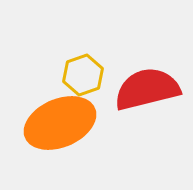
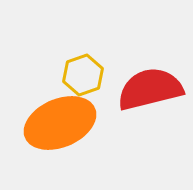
red semicircle: moved 3 px right
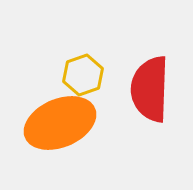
red semicircle: rotated 74 degrees counterclockwise
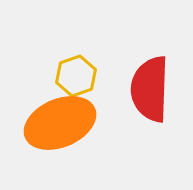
yellow hexagon: moved 7 px left, 1 px down
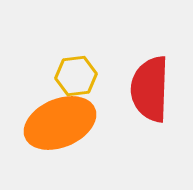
yellow hexagon: rotated 12 degrees clockwise
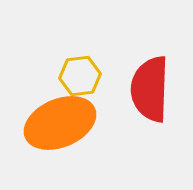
yellow hexagon: moved 4 px right
